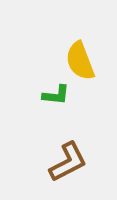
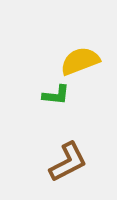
yellow semicircle: rotated 90 degrees clockwise
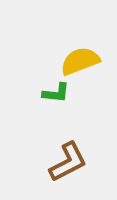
green L-shape: moved 2 px up
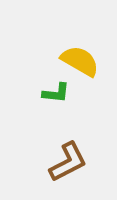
yellow semicircle: rotated 51 degrees clockwise
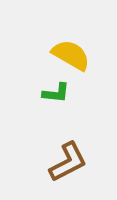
yellow semicircle: moved 9 px left, 6 px up
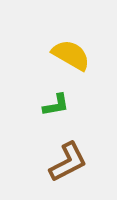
green L-shape: moved 12 px down; rotated 16 degrees counterclockwise
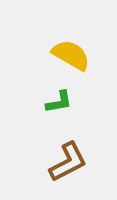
green L-shape: moved 3 px right, 3 px up
